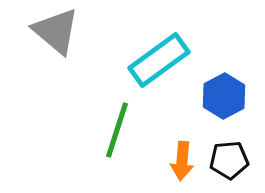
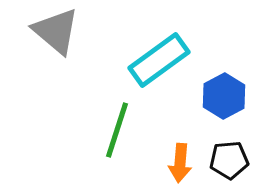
orange arrow: moved 2 px left, 2 px down
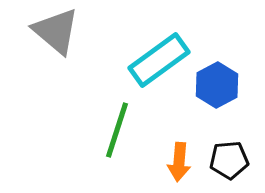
blue hexagon: moved 7 px left, 11 px up
orange arrow: moved 1 px left, 1 px up
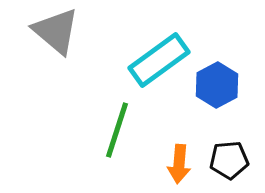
orange arrow: moved 2 px down
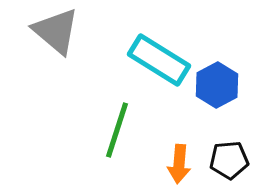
cyan rectangle: rotated 68 degrees clockwise
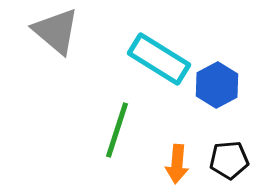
cyan rectangle: moved 1 px up
orange arrow: moved 2 px left
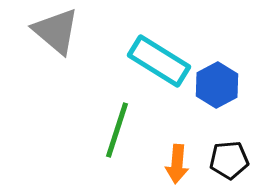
cyan rectangle: moved 2 px down
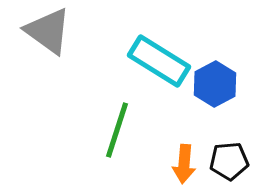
gray triangle: moved 8 px left; rotated 4 degrees counterclockwise
blue hexagon: moved 2 px left, 1 px up
black pentagon: moved 1 px down
orange arrow: moved 7 px right
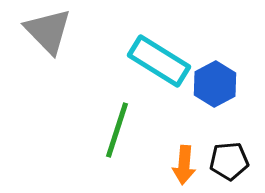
gray triangle: rotated 10 degrees clockwise
orange arrow: moved 1 px down
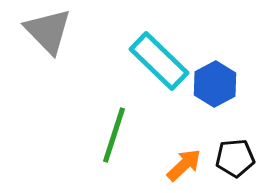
cyan rectangle: rotated 12 degrees clockwise
green line: moved 3 px left, 5 px down
black pentagon: moved 6 px right, 3 px up
orange arrow: rotated 138 degrees counterclockwise
